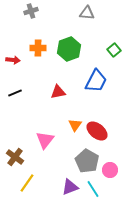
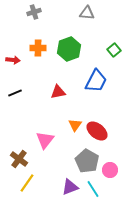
gray cross: moved 3 px right, 1 px down
brown cross: moved 4 px right, 2 px down
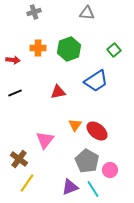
blue trapezoid: rotated 30 degrees clockwise
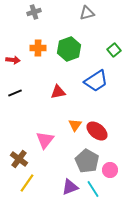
gray triangle: rotated 21 degrees counterclockwise
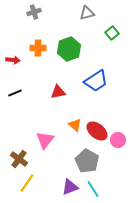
green square: moved 2 px left, 17 px up
orange triangle: rotated 24 degrees counterclockwise
pink circle: moved 8 px right, 30 px up
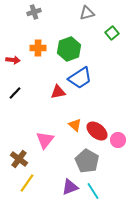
blue trapezoid: moved 16 px left, 3 px up
black line: rotated 24 degrees counterclockwise
cyan line: moved 2 px down
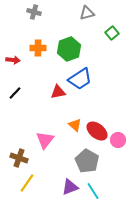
gray cross: rotated 32 degrees clockwise
blue trapezoid: moved 1 px down
brown cross: moved 1 px up; rotated 18 degrees counterclockwise
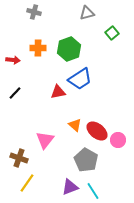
gray pentagon: moved 1 px left, 1 px up
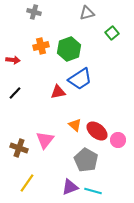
orange cross: moved 3 px right, 2 px up; rotated 14 degrees counterclockwise
brown cross: moved 10 px up
cyan line: rotated 42 degrees counterclockwise
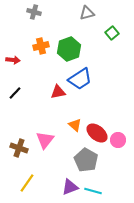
red ellipse: moved 2 px down
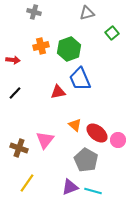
blue trapezoid: rotated 100 degrees clockwise
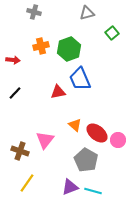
brown cross: moved 1 px right, 3 px down
